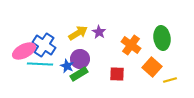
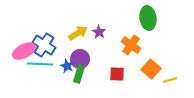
green ellipse: moved 14 px left, 20 px up
orange square: moved 1 px left, 2 px down
green rectangle: rotated 42 degrees counterclockwise
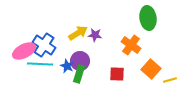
purple star: moved 4 px left, 3 px down; rotated 24 degrees counterclockwise
purple circle: moved 2 px down
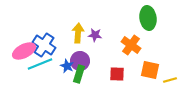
yellow arrow: rotated 54 degrees counterclockwise
cyan line: rotated 25 degrees counterclockwise
orange square: moved 1 px left, 1 px down; rotated 30 degrees counterclockwise
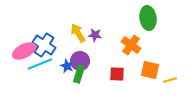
yellow arrow: rotated 36 degrees counterclockwise
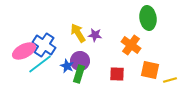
cyan line: rotated 15 degrees counterclockwise
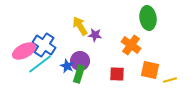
yellow arrow: moved 2 px right, 7 px up
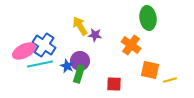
cyan line: rotated 25 degrees clockwise
red square: moved 3 px left, 10 px down
